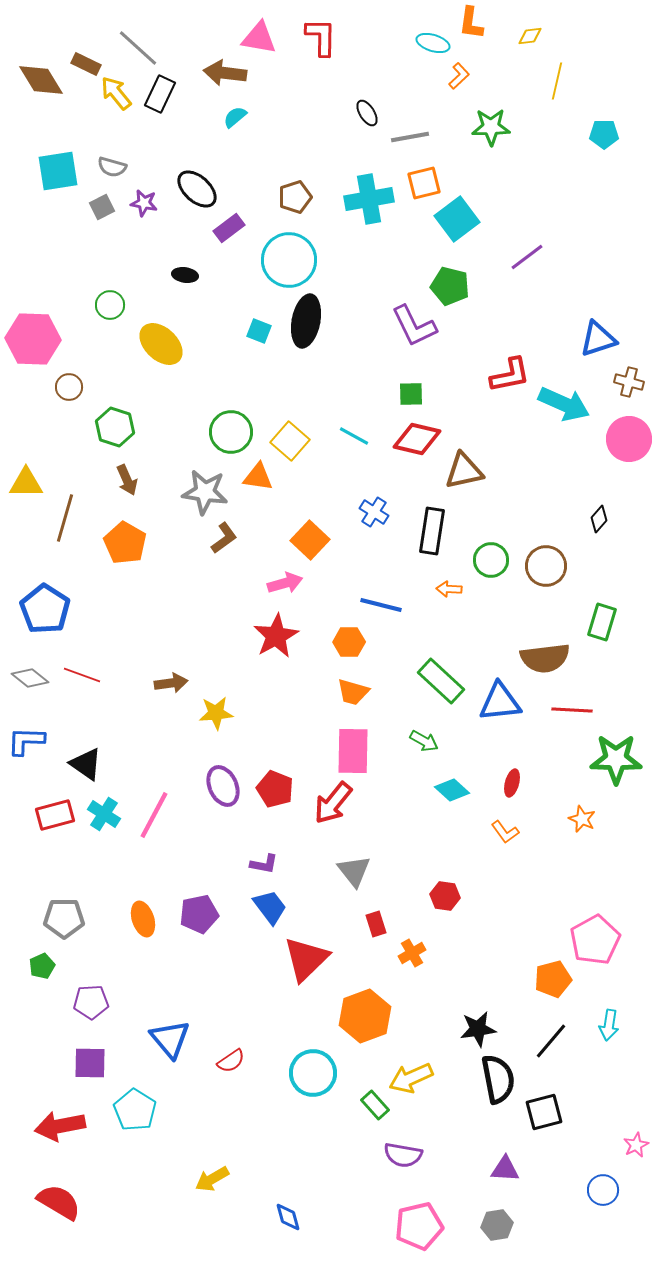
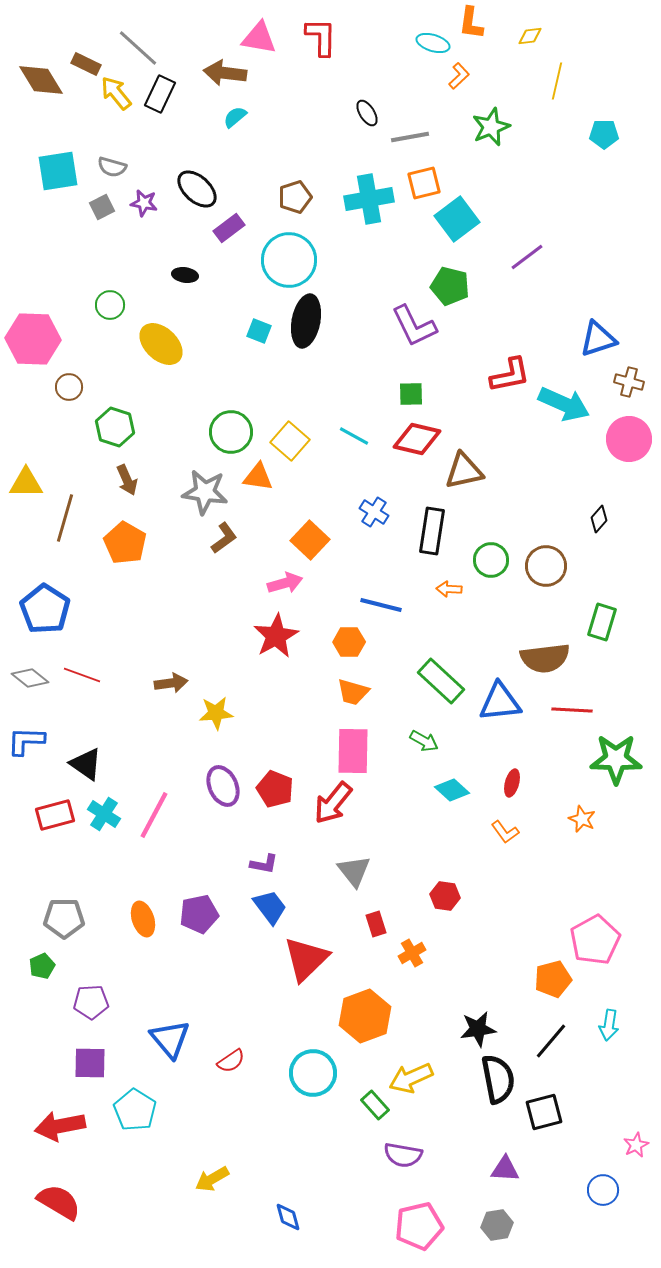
green star at (491, 127): rotated 21 degrees counterclockwise
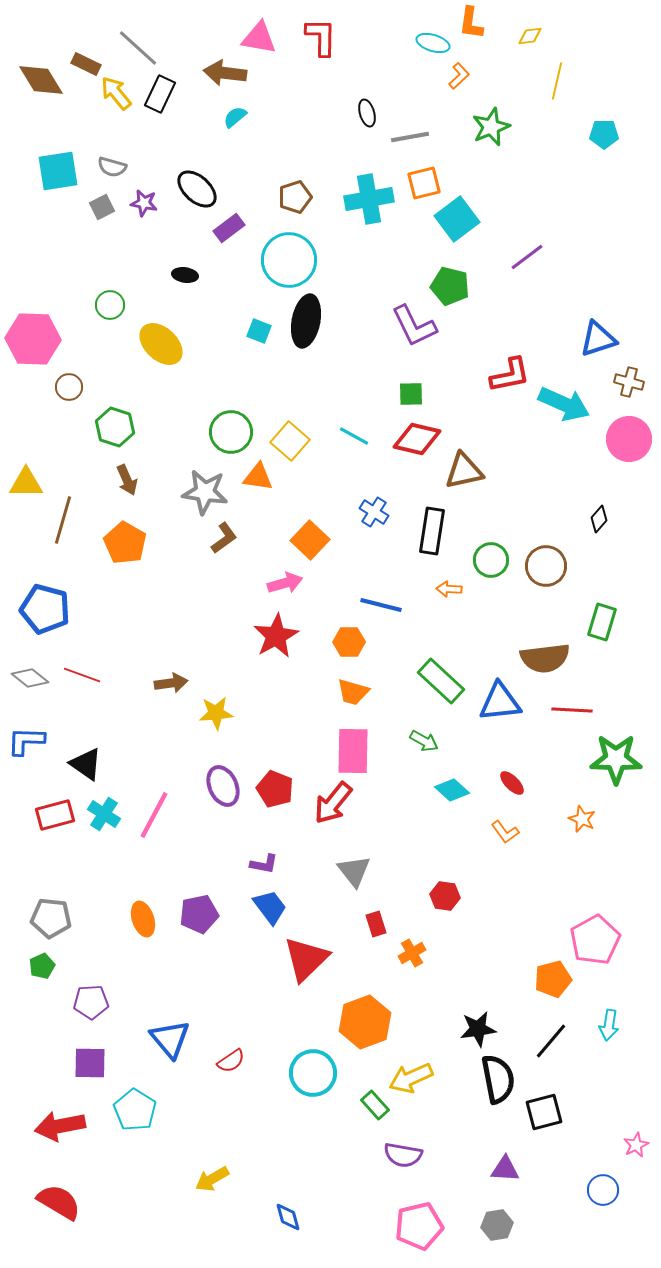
black ellipse at (367, 113): rotated 16 degrees clockwise
brown line at (65, 518): moved 2 px left, 2 px down
blue pentagon at (45, 609): rotated 18 degrees counterclockwise
red ellipse at (512, 783): rotated 60 degrees counterclockwise
gray pentagon at (64, 918): moved 13 px left; rotated 6 degrees clockwise
orange hexagon at (365, 1016): moved 6 px down
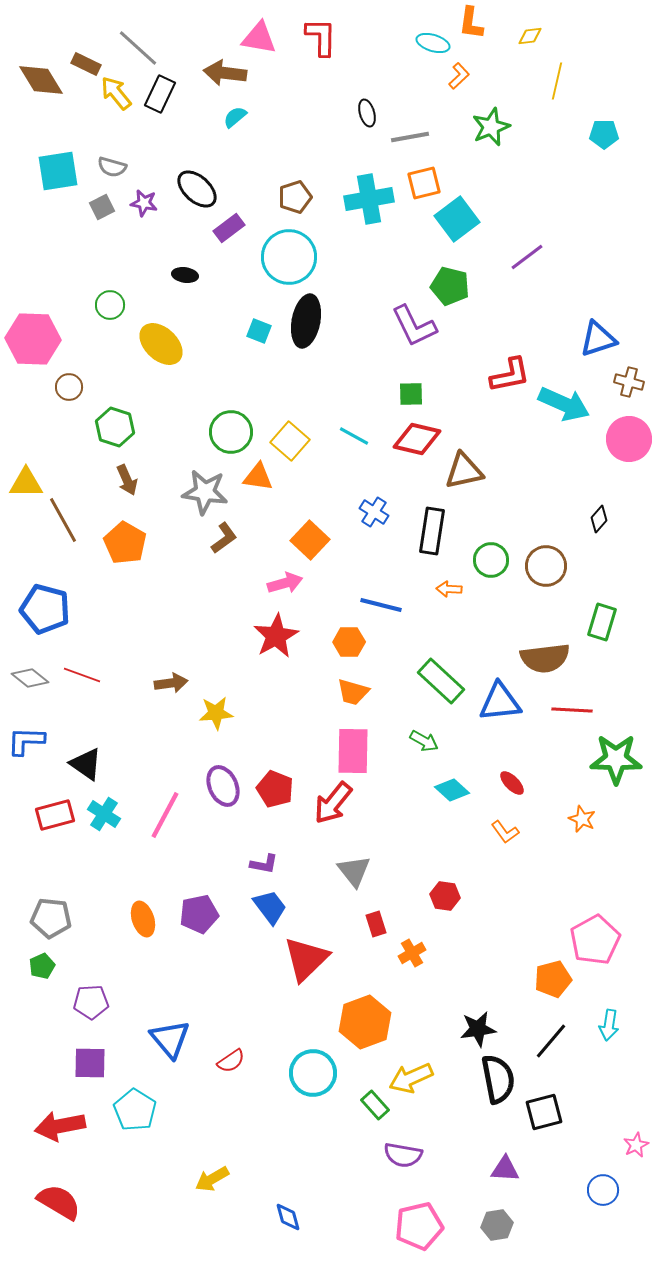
cyan circle at (289, 260): moved 3 px up
brown line at (63, 520): rotated 45 degrees counterclockwise
pink line at (154, 815): moved 11 px right
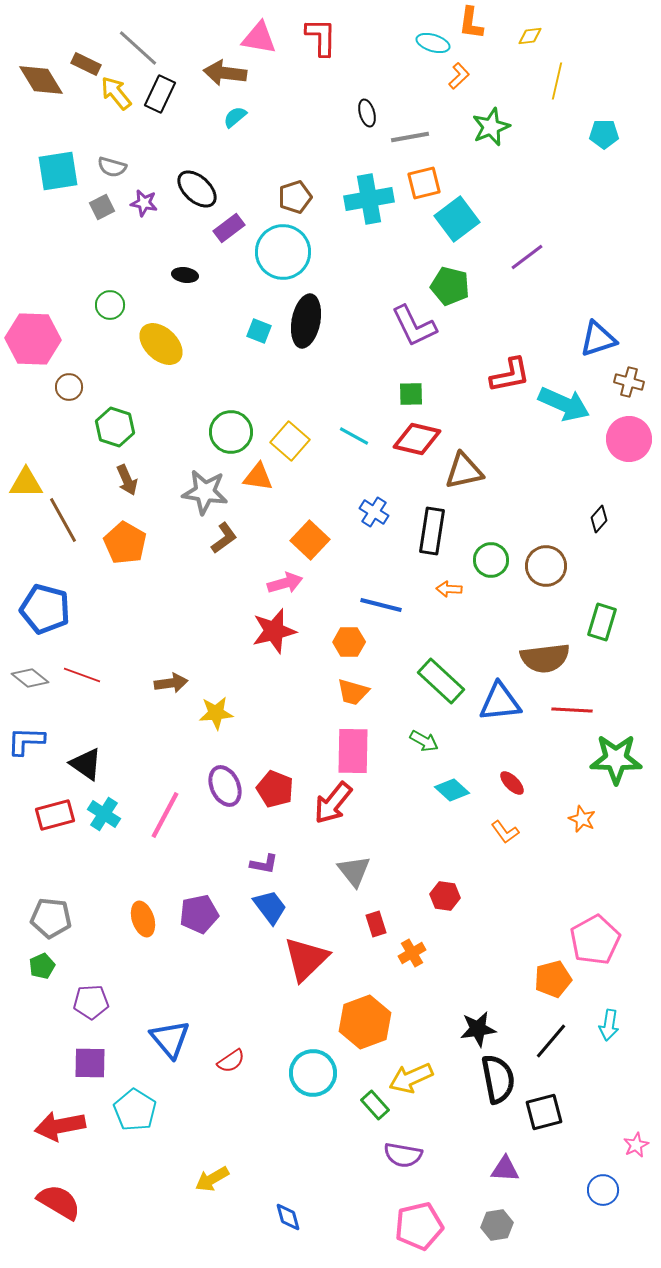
cyan circle at (289, 257): moved 6 px left, 5 px up
red star at (276, 636): moved 2 px left, 5 px up; rotated 15 degrees clockwise
purple ellipse at (223, 786): moved 2 px right
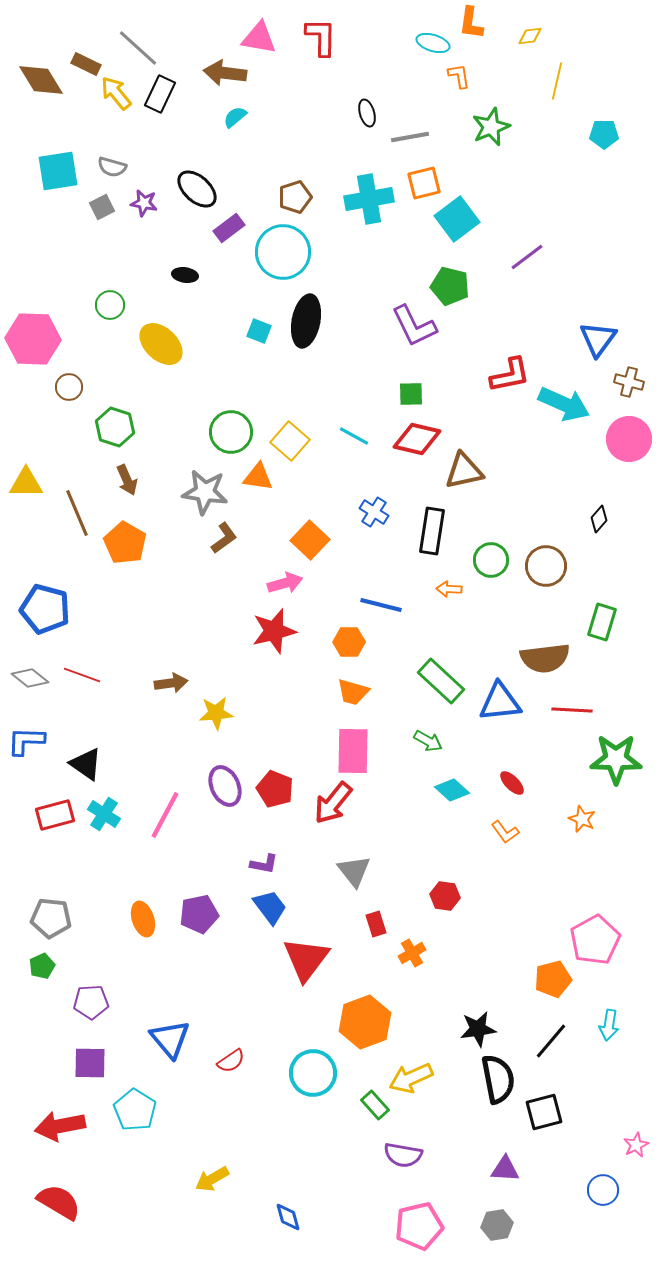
orange L-shape at (459, 76): rotated 56 degrees counterclockwise
blue triangle at (598, 339): rotated 36 degrees counterclockwise
brown line at (63, 520): moved 14 px right, 7 px up; rotated 6 degrees clockwise
green arrow at (424, 741): moved 4 px right
red triangle at (306, 959): rotated 9 degrees counterclockwise
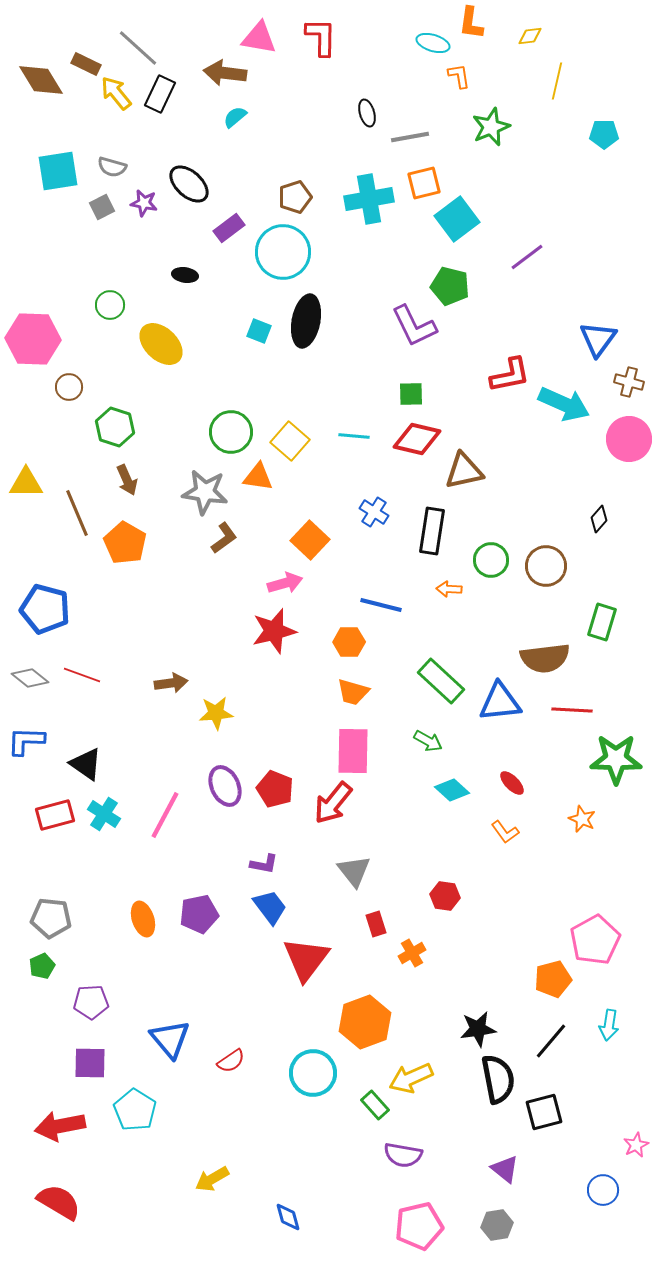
black ellipse at (197, 189): moved 8 px left, 5 px up
cyan line at (354, 436): rotated 24 degrees counterclockwise
purple triangle at (505, 1169): rotated 36 degrees clockwise
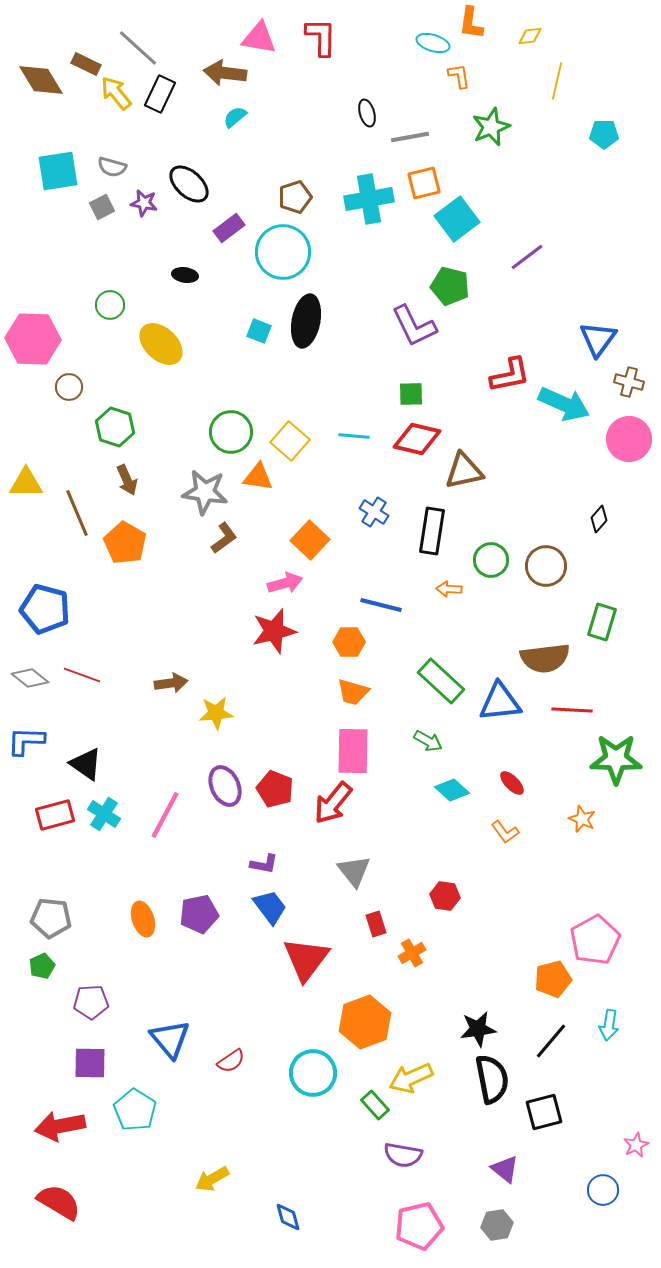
black semicircle at (498, 1079): moved 6 px left
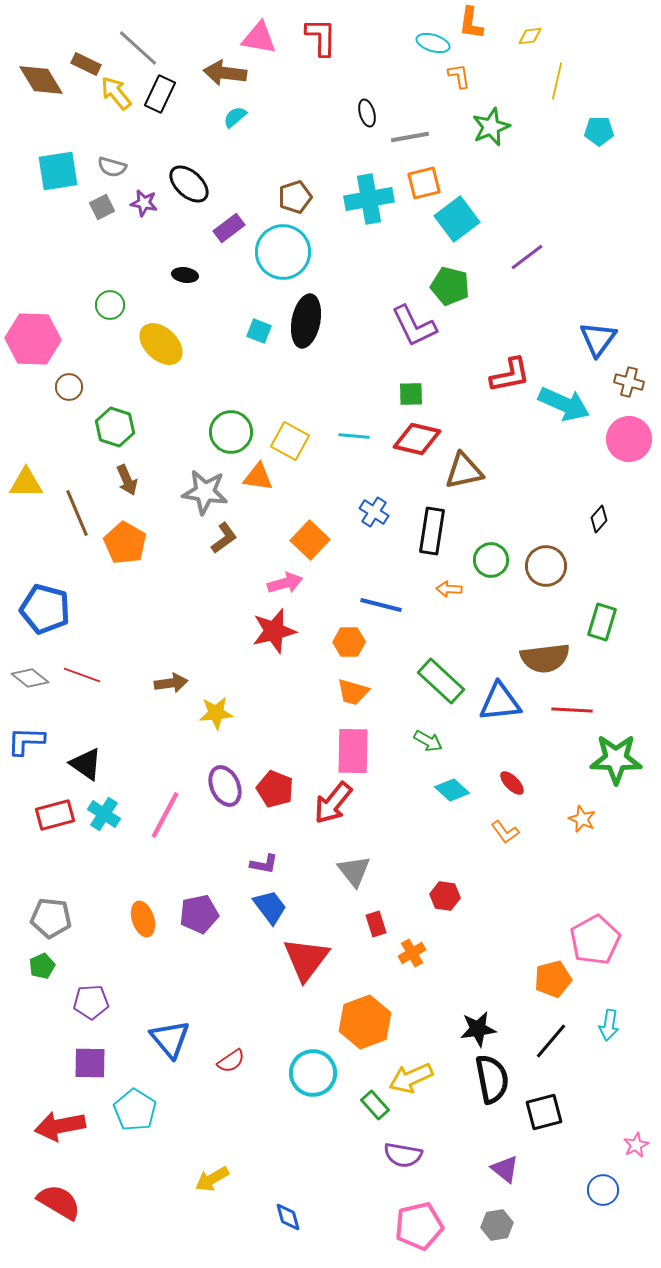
cyan pentagon at (604, 134): moved 5 px left, 3 px up
yellow square at (290, 441): rotated 12 degrees counterclockwise
